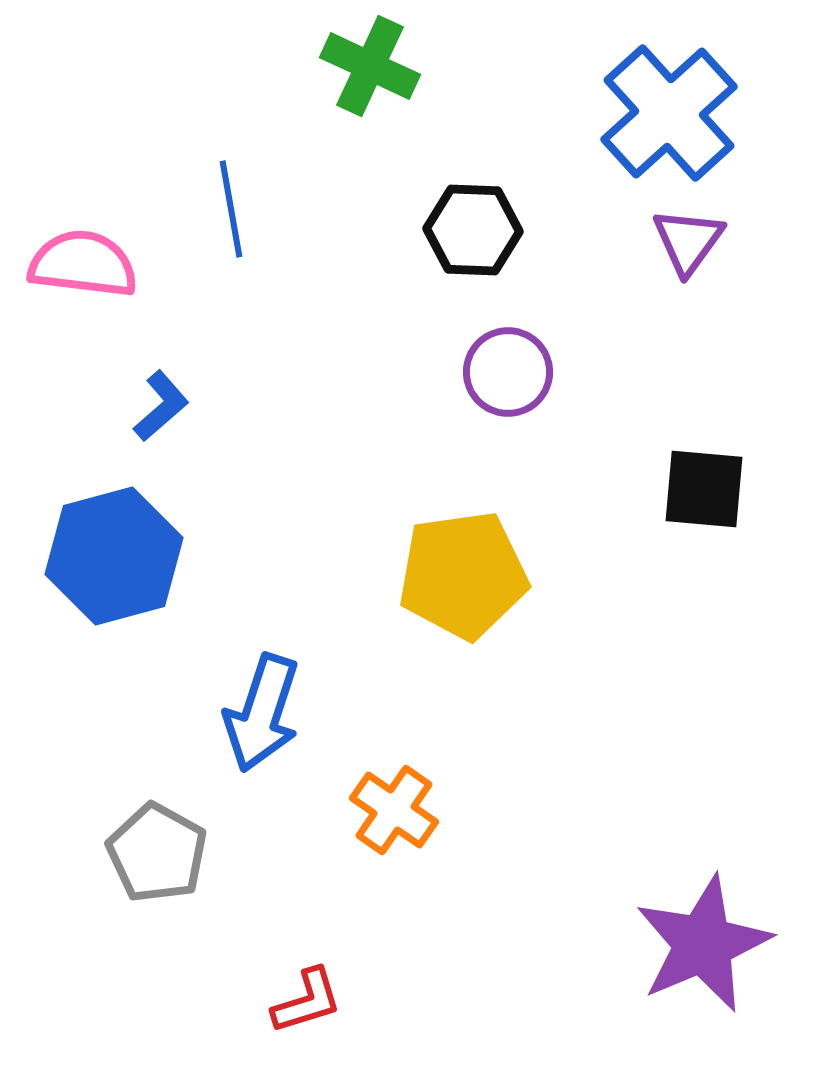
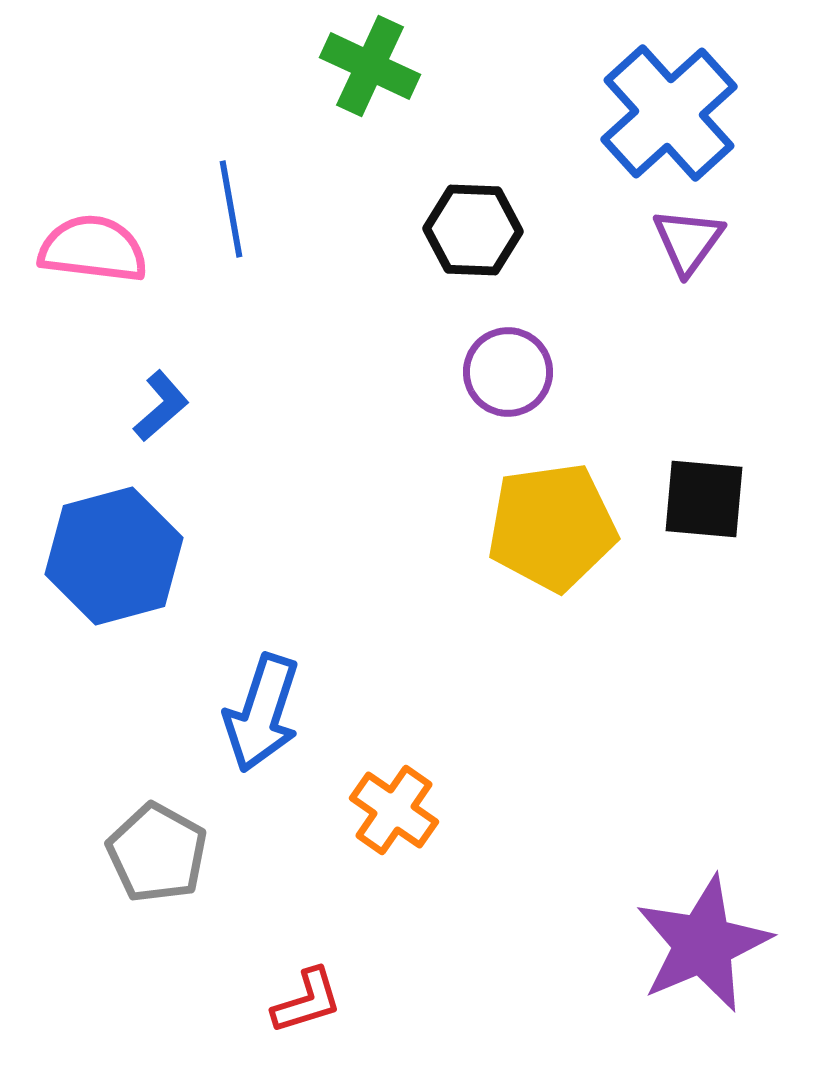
pink semicircle: moved 10 px right, 15 px up
black square: moved 10 px down
yellow pentagon: moved 89 px right, 48 px up
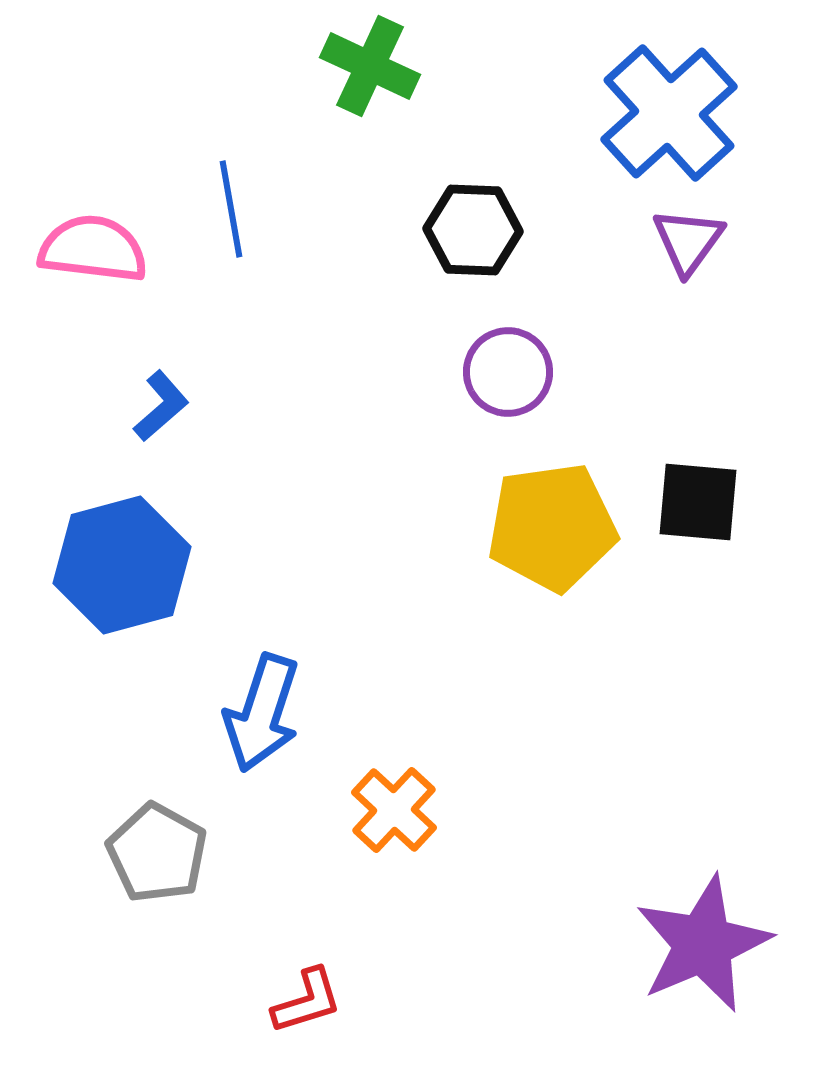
black square: moved 6 px left, 3 px down
blue hexagon: moved 8 px right, 9 px down
orange cross: rotated 8 degrees clockwise
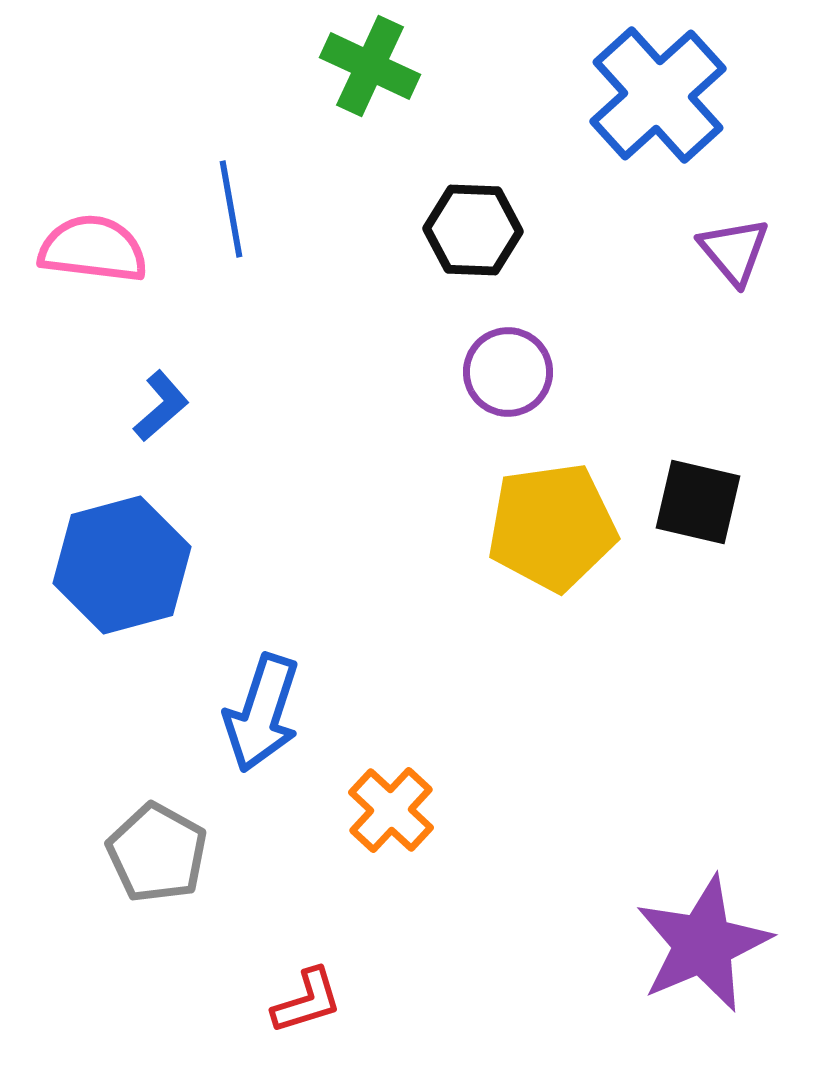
blue cross: moved 11 px left, 18 px up
purple triangle: moved 46 px right, 10 px down; rotated 16 degrees counterclockwise
black square: rotated 8 degrees clockwise
orange cross: moved 3 px left
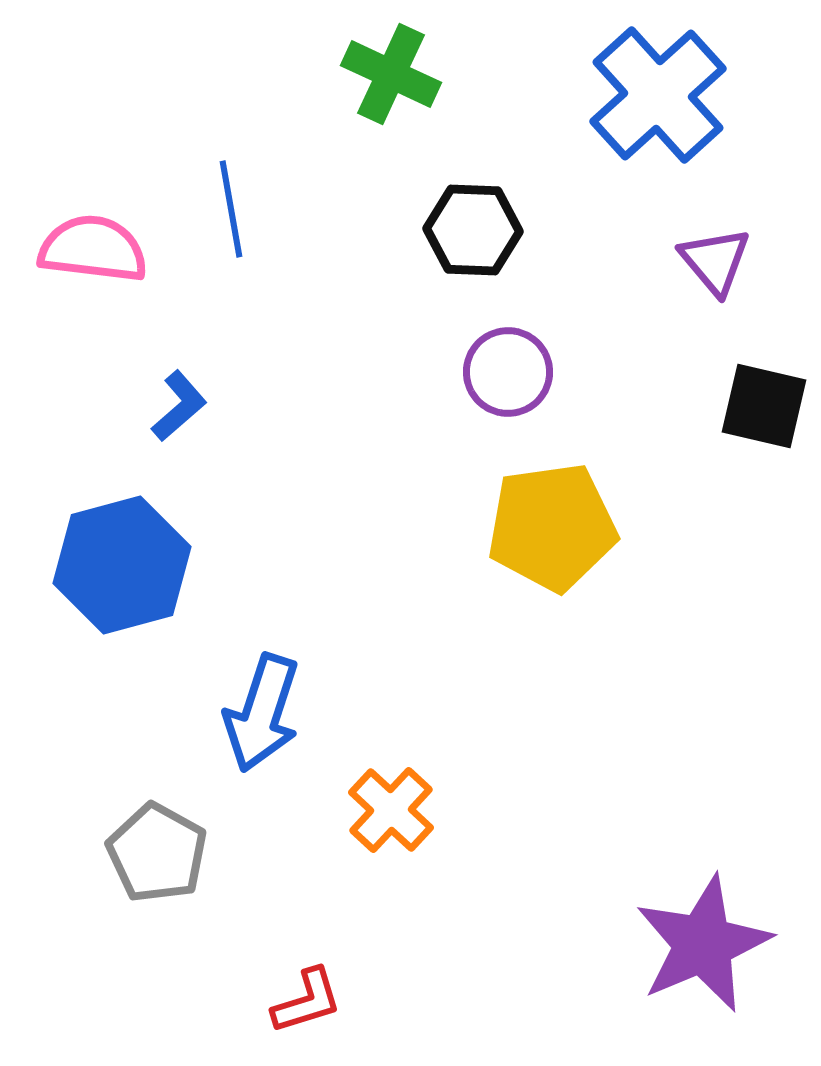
green cross: moved 21 px right, 8 px down
purple triangle: moved 19 px left, 10 px down
blue L-shape: moved 18 px right
black square: moved 66 px right, 96 px up
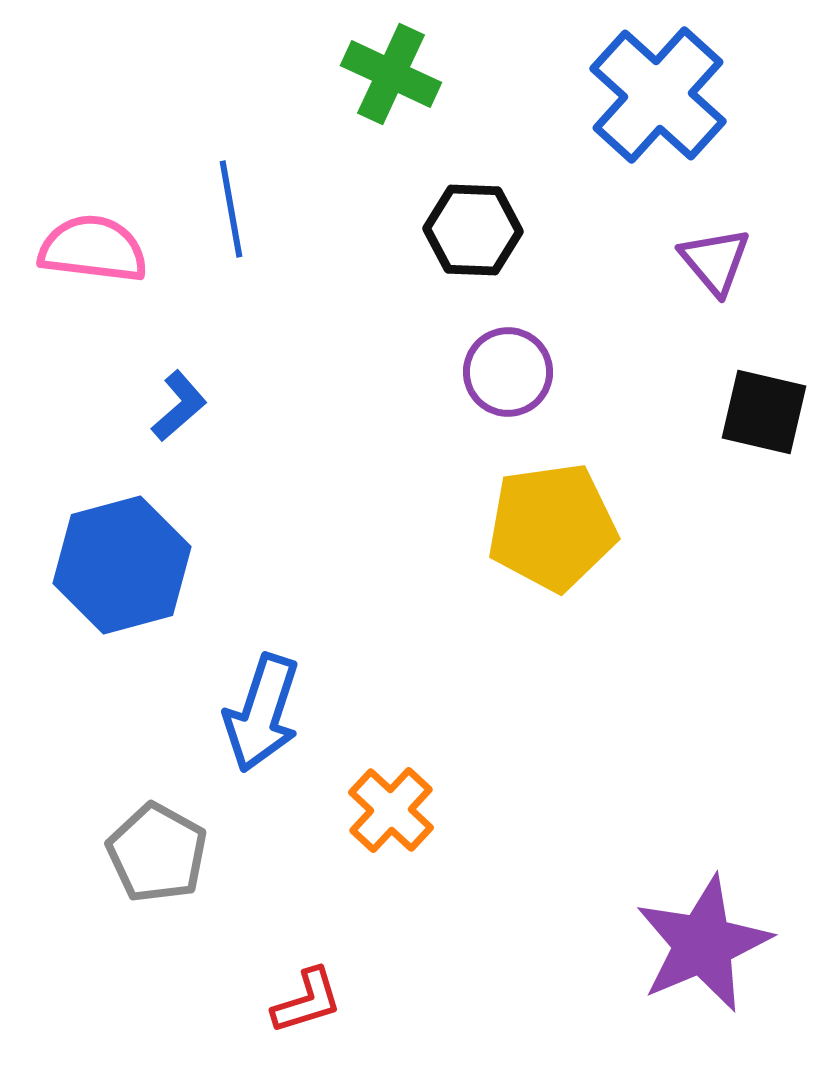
blue cross: rotated 6 degrees counterclockwise
black square: moved 6 px down
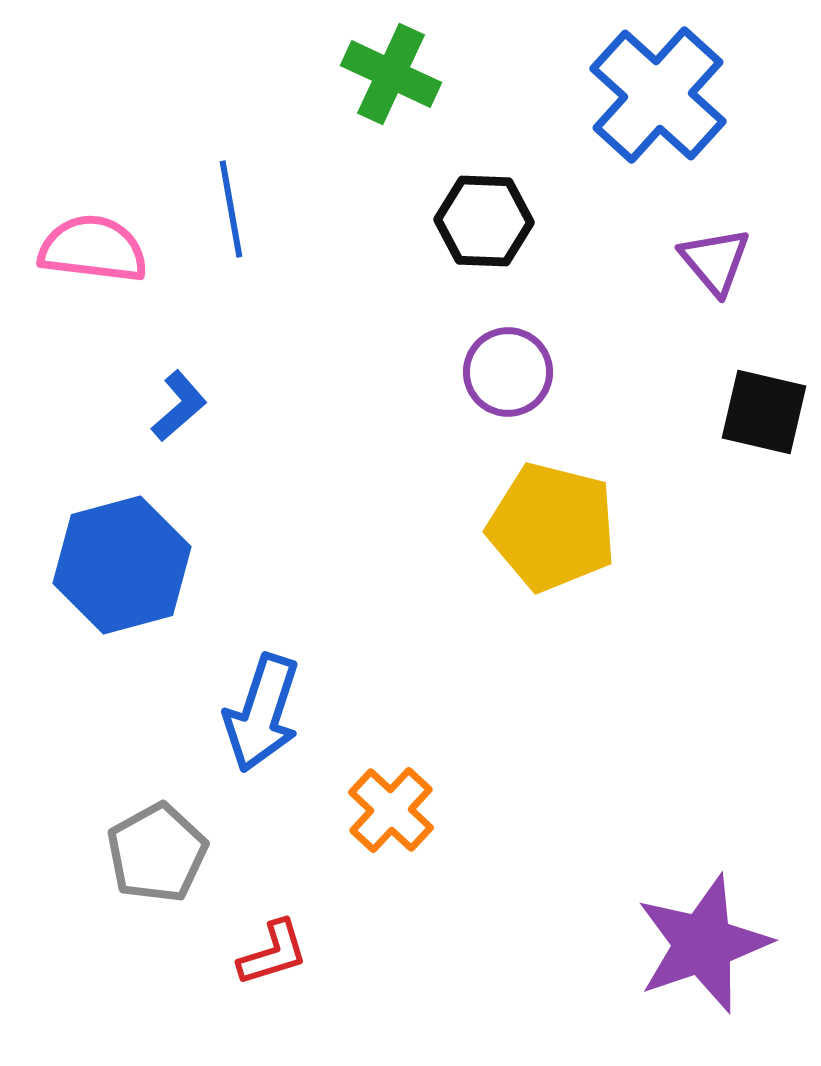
black hexagon: moved 11 px right, 9 px up
yellow pentagon: rotated 22 degrees clockwise
gray pentagon: rotated 14 degrees clockwise
purple star: rotated 4 degrees clockwise
red L-shape: moved 34 px left, 48 px up
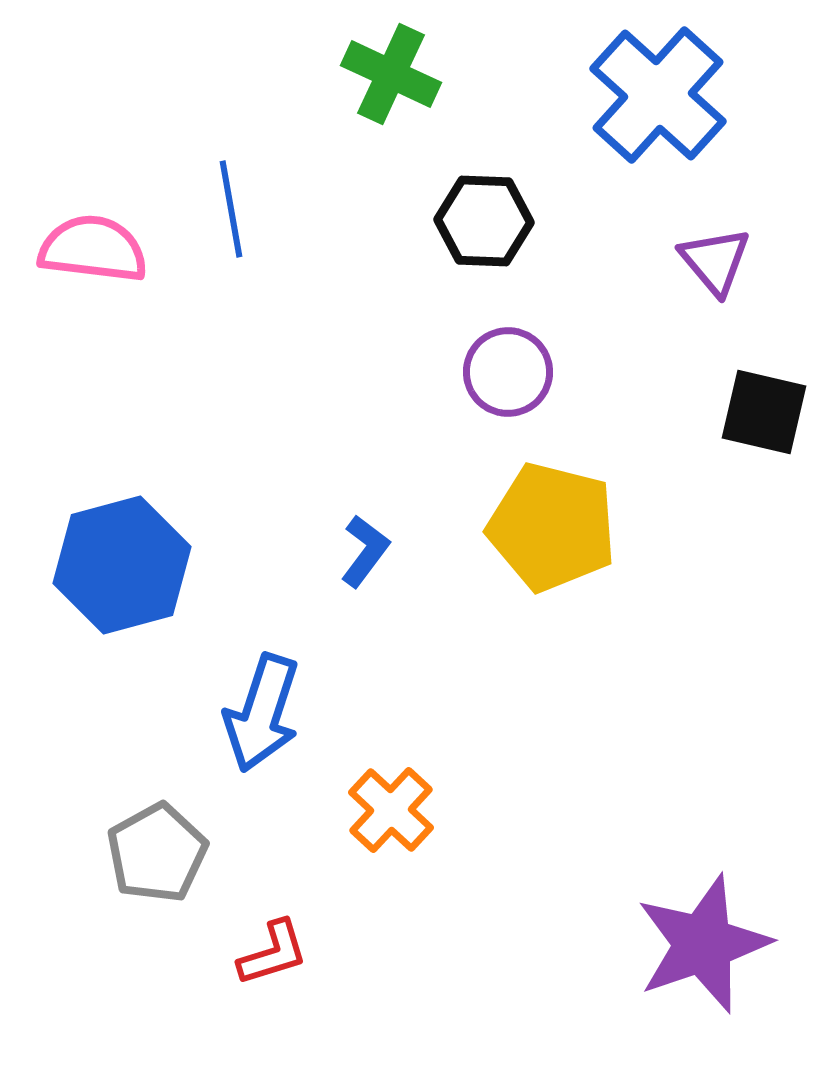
blue L-shape: moved 186 px right, 145 px down; rotated 12 degrees counterclockwise
